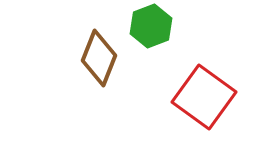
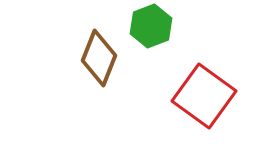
red square: moved 1 px up
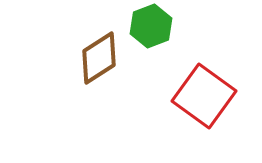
brown diamond: rotated 36 degrees clockwise
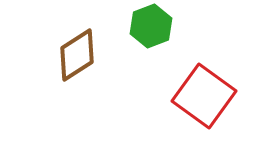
brown diamond: moved 22 px left, 3 px up
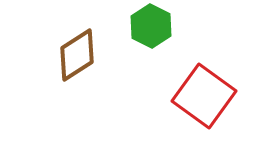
green hexagon: rotated 12 degrees counterclockwise
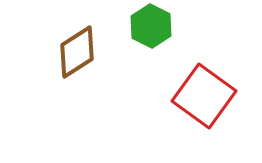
brown diamond: moved 3 px up
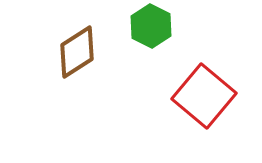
red square: rotated 4 degrees clockwise
